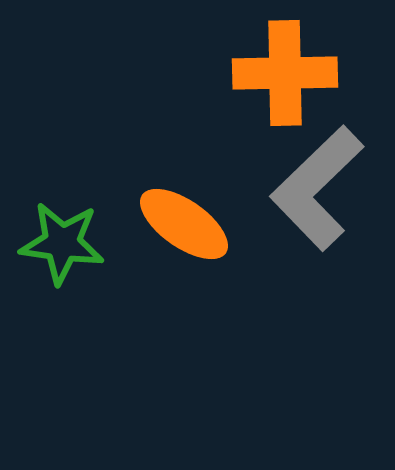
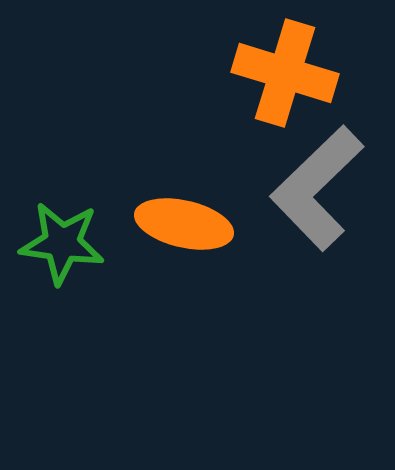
orange cross: rotated 18 degrees clockwise
orange ellipse: rotated 22 degrees counterclockwise
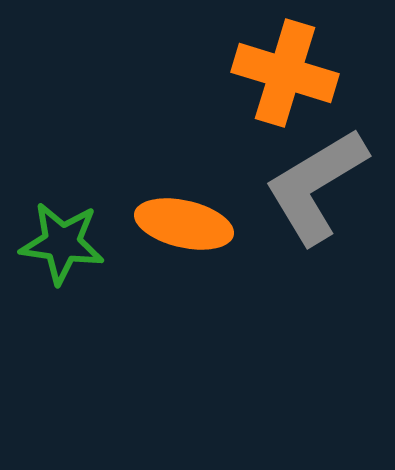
gray L-shape: moved 1 px left, 2 px up; rotated 13 degrees clockwise
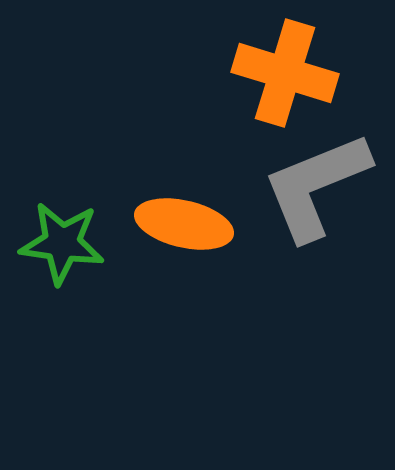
gray L-shape: rotated 9 degrees clockwise
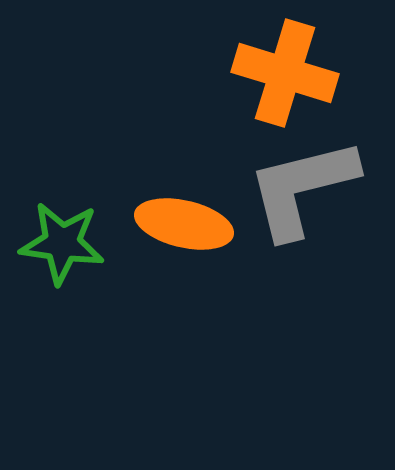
gray L-shape: moved 14 px left, 2 px down; rotated 8 degrees clockwise
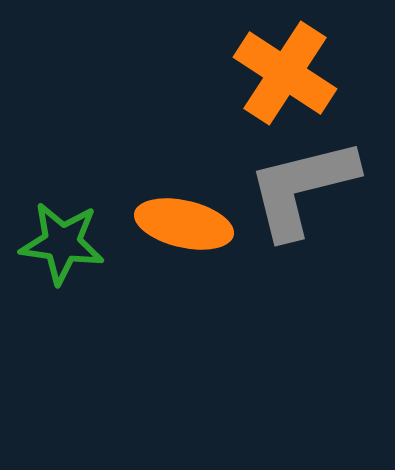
orange cross: rotated 16 degrees clockwise
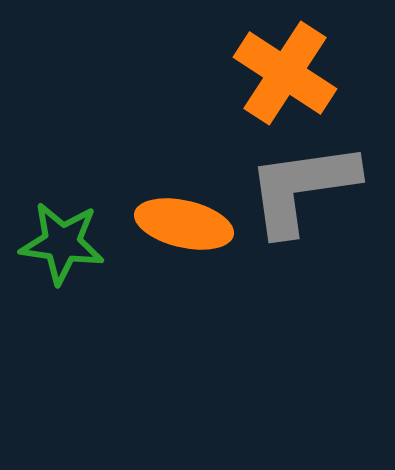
gray L-shape: rotated 6 degrees clockwise
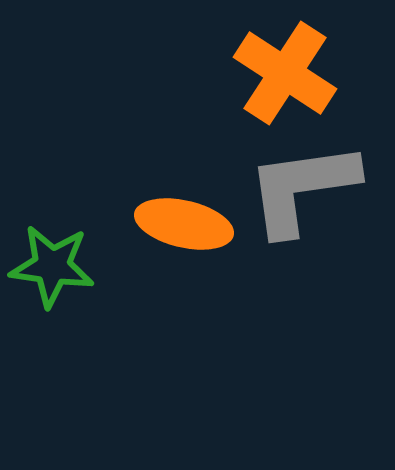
green star: moved 10 px left, 23 px down
